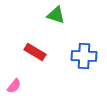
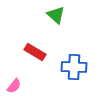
green triangle: rotated 24 degrees clockwise
blue cross: moved 10 px left, 11 px down
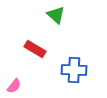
red rectangle: moved 3 px up
blue cross: moved 3 px down
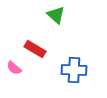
pink semicircle: moved 18 px up; rotated 91 degrees clockwise
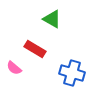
green triangle: moved 4 px left, 4 px down; rotated 12 degrees counterclockwise
blue cross: moved 2 px left, 3 px down; rotated 15 degrees clockwise
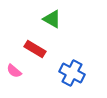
pink semicircle: moved 3 px down
blue cross: rotated 10 degrees clockwise
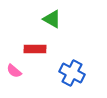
red rectangle: rotated 30 degrees counterclockwise
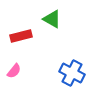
red rectangle: moved 14 px left, 13 px up; rotated 15 degrees counterclockwise
pink semicircle: rotated 91 degrees counterclockwise
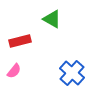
red rectangle: moved 1 px left, 5 px down
blue cross: rotated 15 degrees clockwise
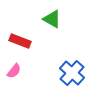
red rectangle: rotated 35 degrees clockwise
